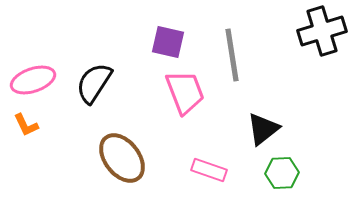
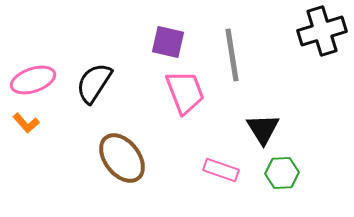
orange L-shape: moved 2 px up; rotated 16 degrees counterclockwise
black triangle: rotated 24 degrees counterclockwise
pink rectangle: moved 12 px right
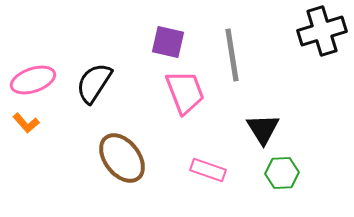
pink rectangle: moved 13 px left
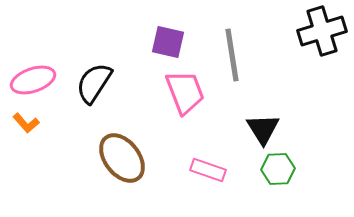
green hexagon: moved 4 px left, 4 px up
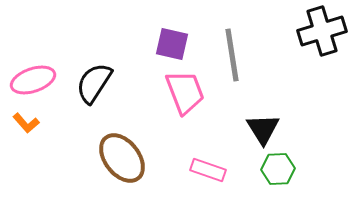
purple square: moved 4 px right, 2 px down
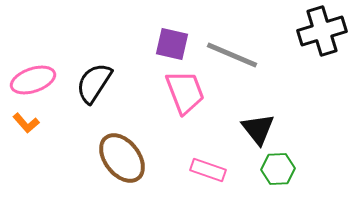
gray line: rotated 58 degrees counterclockwise
black triangle: moved 5 px left; rotated 6 degrees counterclockwise
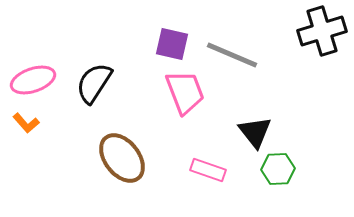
black triangle: moved 3 px left, 3 px down
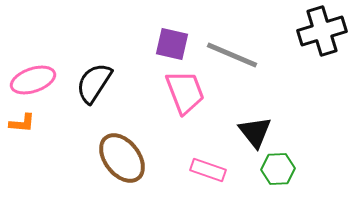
orange L-shape: moved 4 px left; rotated 44 degrees counterclockwise
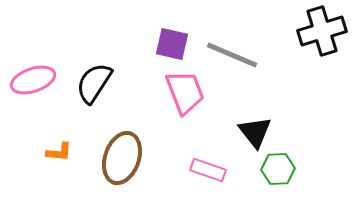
orange L-shape: moved 37 px right, 29 px down
brown ellipse: rotated 57 degrees clockwise
